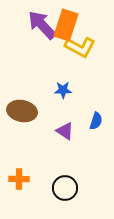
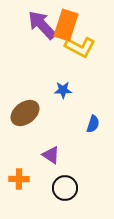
brown ellipse: moved 3 px right, 2 px down; rotated 48 degrees counterclockwise
blue semicircle: moved 3 px left, 3 px down
purple triangle: moved 14 px left, 24 px down
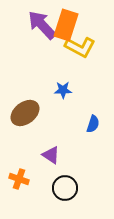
orange cross: rotated 18 degrees clockwise
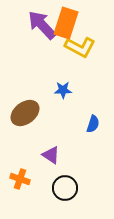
orange rectangle: moved 2 px up
orange cross: moved 1 px right
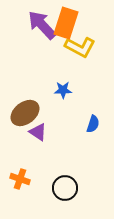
purple triangle: moved 13 px left, 23 px up
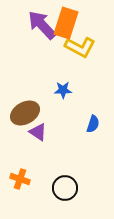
brown ellipse: rotated 8 degrees clockwise
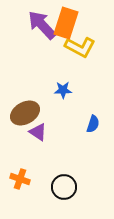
black circle: moved 1 px left, 1 px up
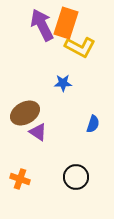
purple arrow: rotated 16 degrees clockwise
blue star: moved 7 px up
black circle: moved 12 px right, 10 px up
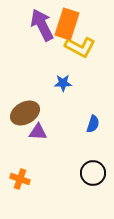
orange rectangle: moved 1 px right, 1 px down
purple triangle: rotated 30 degrees counterclockwise
black circle: moved 17 px right, 4 px up
